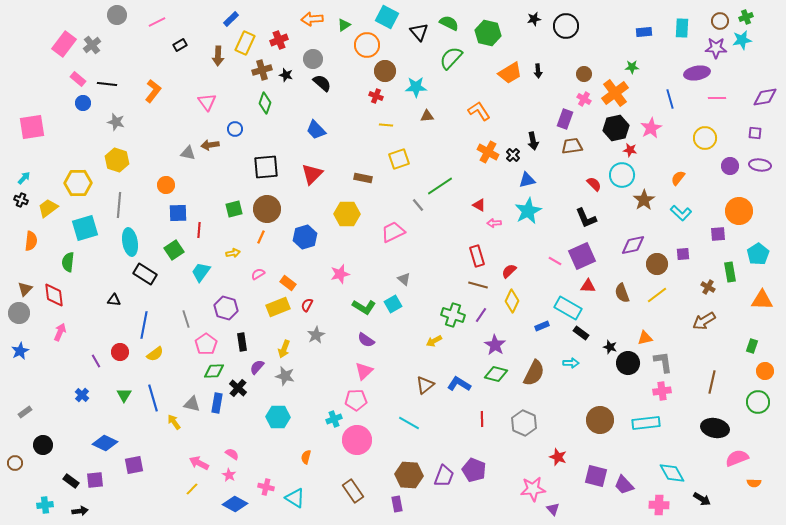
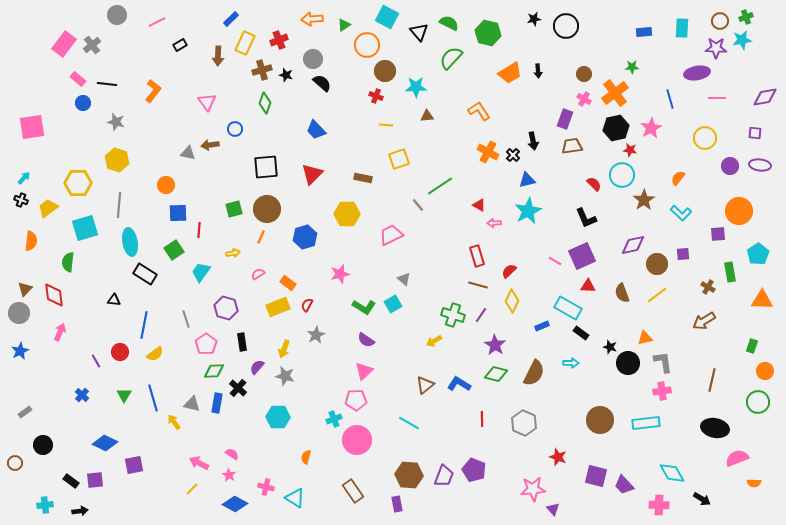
pink trapezoid at (393, 232): moved 2 px left, 3 px down
brown line at (712, 382): moved 2 px up
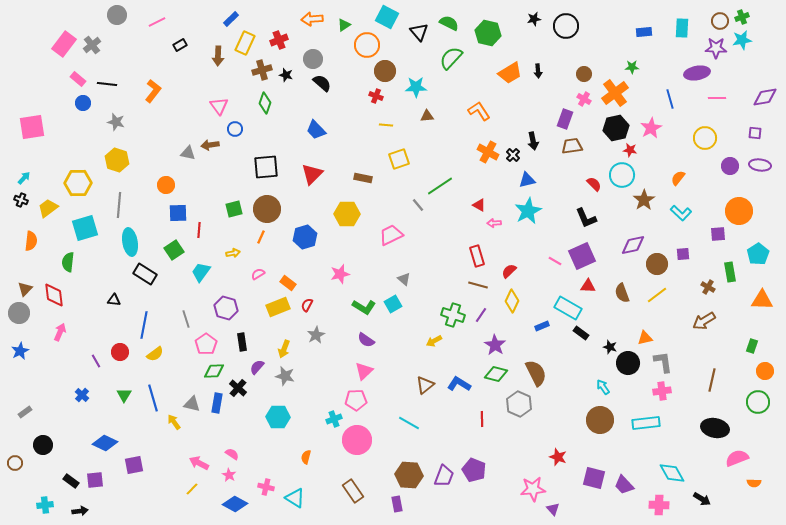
green cross at (746, 17): moved 4 px left
pink triangle at (207, 102): moved 12 px right, 4 px down
cyan arrow at (571, 363): moved 32 px right, 24 px down; rotated 126 degrees counterclockwise
brown semicircle at (534, 373): moved 2 px right; rotated 52 degrees counterclockwise
gray hexagon at (524, 423): moved 5 px left, 19 px up
purple square at (596, 476): moved 2 px left, 2 px down
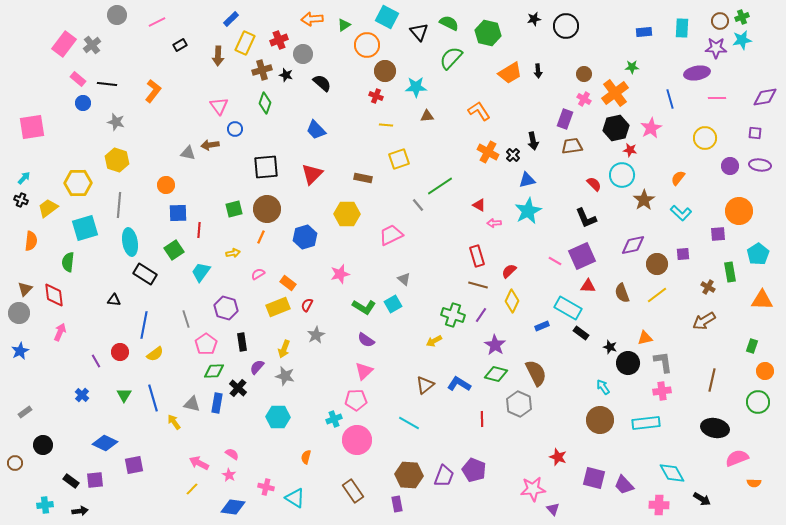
gray circle at (313, 59): moved 10 px left, 5 px up
blue diamond at (235, 504): moved 2 px left, 3 px down; rotated 20 degrees counterclockwise
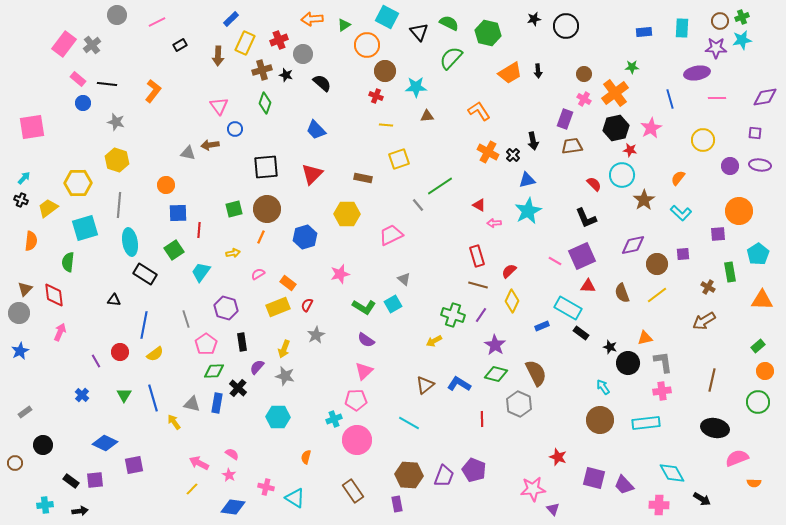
yellow circle at (705, 138): moved 2 px left, 2 px down
green rectangle at (752, 346): moved 6 px right; rotated 32 degrees clockwise
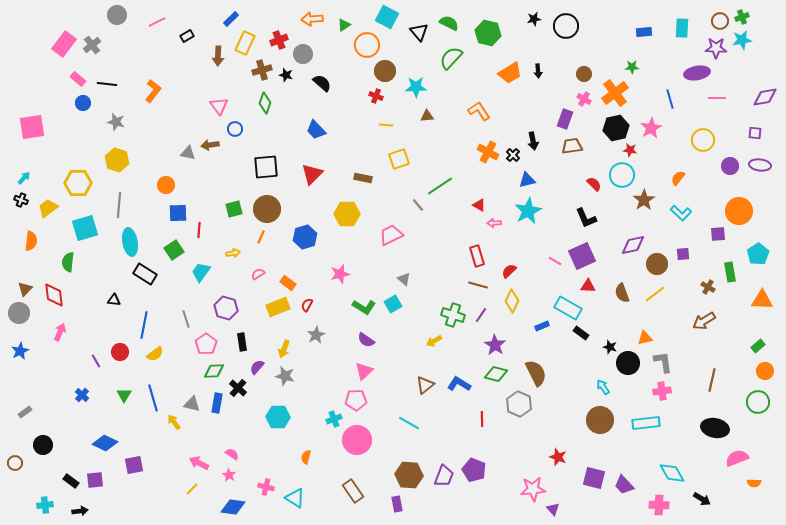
black rectangle at (180, 45): moved 7 px right, 9 px up
yellow line at (657, 295): moved 2 px left, 1 px up
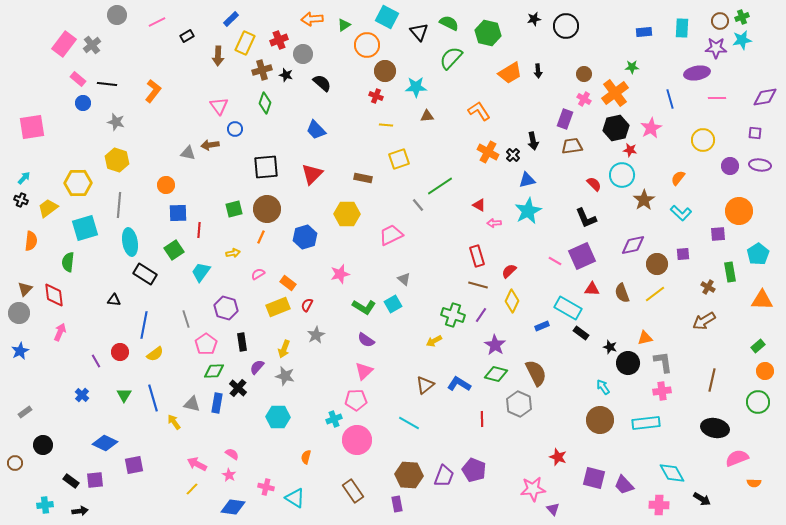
red triangle at (588, 286): moved 4 px right, 3 px down
pink arrow at (199, 463): moved 2 px left, 1 px down
